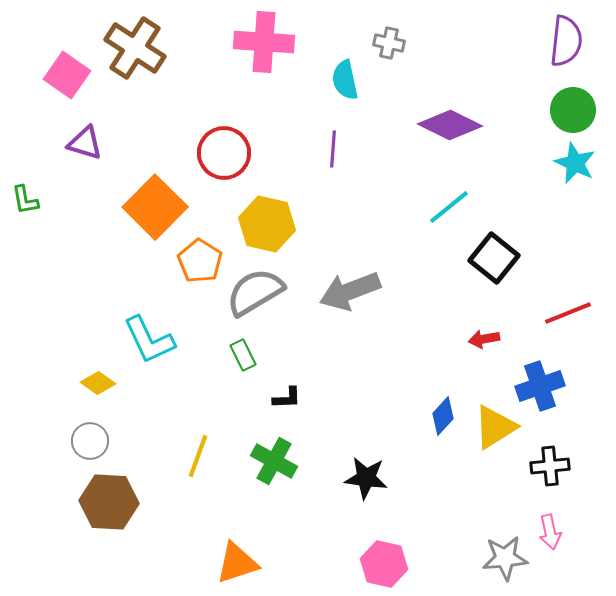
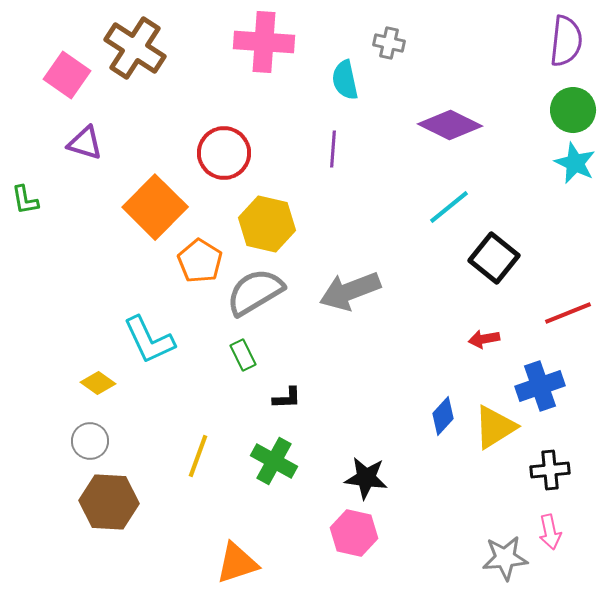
black cross: moved 4 px down
pink hexagon: moved 30 px left, 31 px up
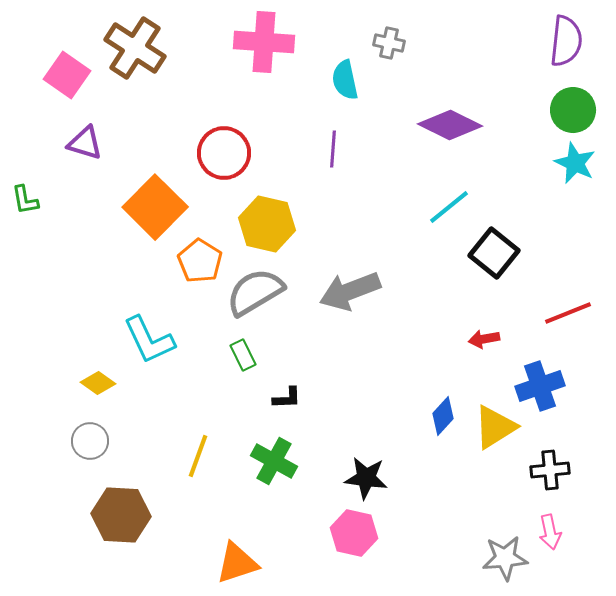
black square: moved 5 px up
brown hexagon: moved 12 px right, 13 px down
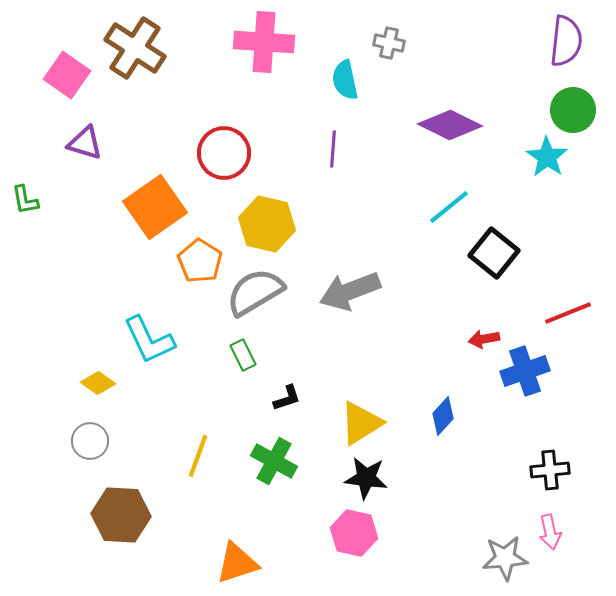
cyan star: moved 28 px left, 6 px up; rotated 9 degrees clockwise
orange square: rotated 10 degrees clockwise
blue cross: moved 15 px left, 15 px up
black L-shape: rotated 16 degrees counterclockwise
yellow triangle: moved 134 px left, 4 px up
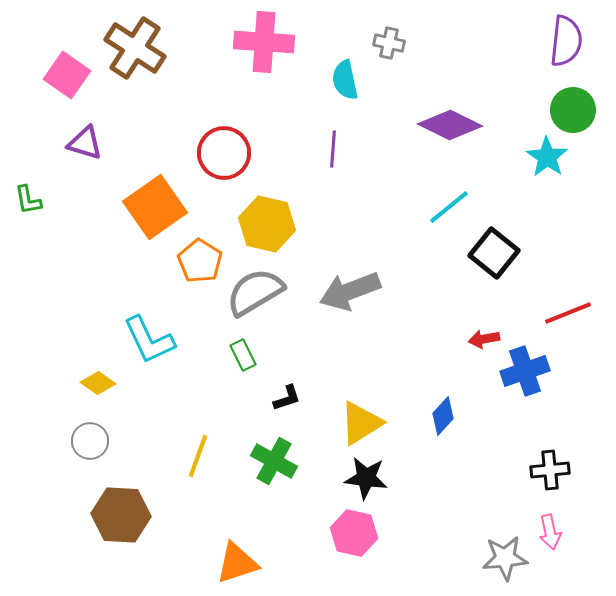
green L-shape: moved 3 px right
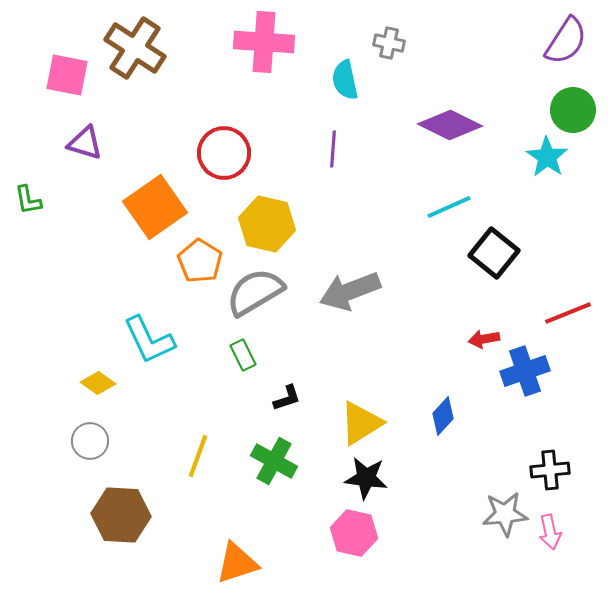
purple semicircle: rotated 27 degrees clockwise
pink square: rotated 24 degrees counterclockwise
cyan line: rotated 15 degrees clockwise
gray star: moved 44 px up
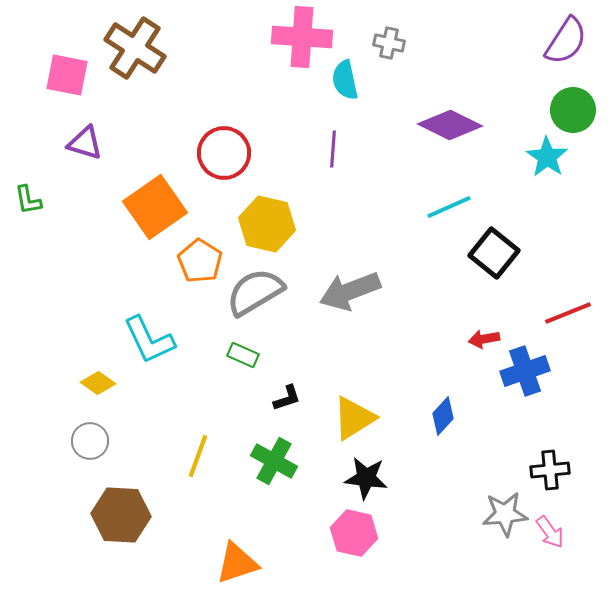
pink cross: moved 38 px right, 5 px up
green rectangle: rotated 40 degrees counterclockwise
yellow triangle: moved 7 px left, 5 px up
pink arrow: rotated 24 degrees counterclockwise
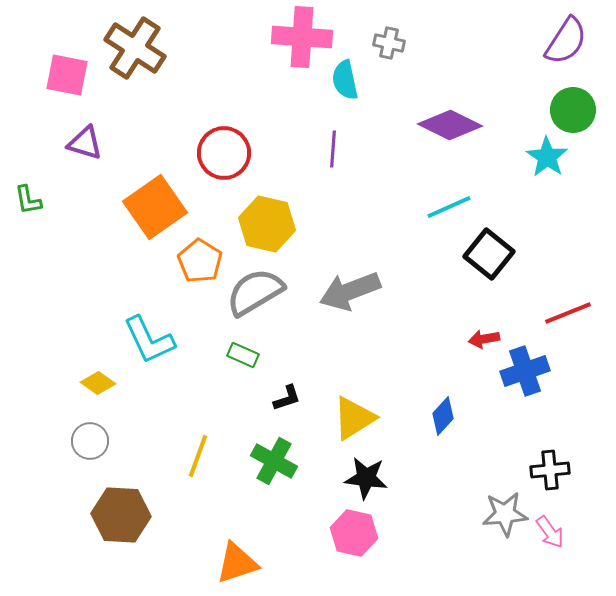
black square: moved 5 px left, 1 px down
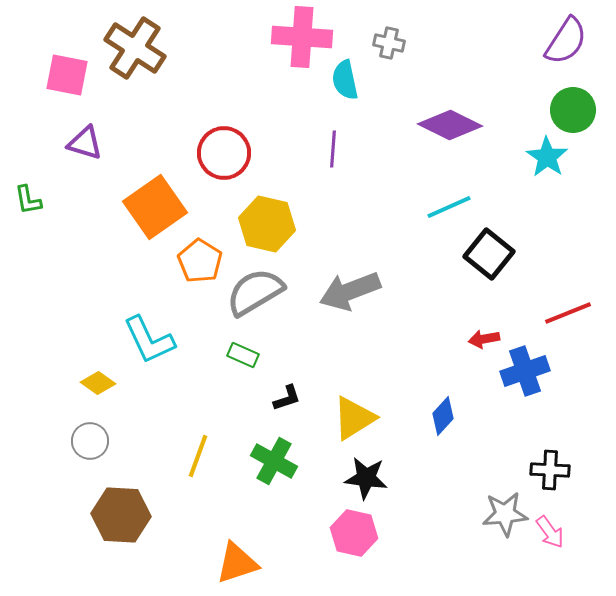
black cross: rotated 9 degrees clockwise
